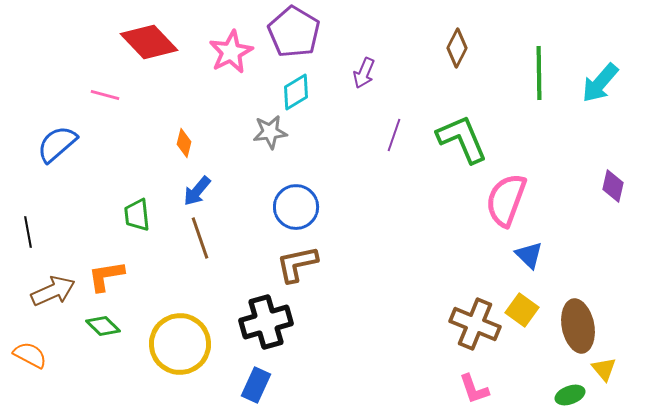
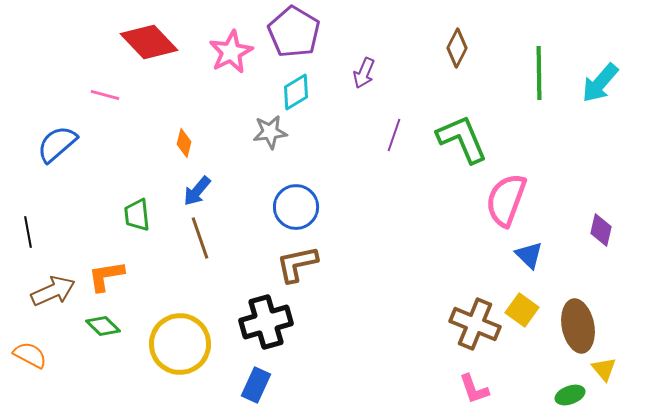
purple diamond: moved 12 px left, 44 px down
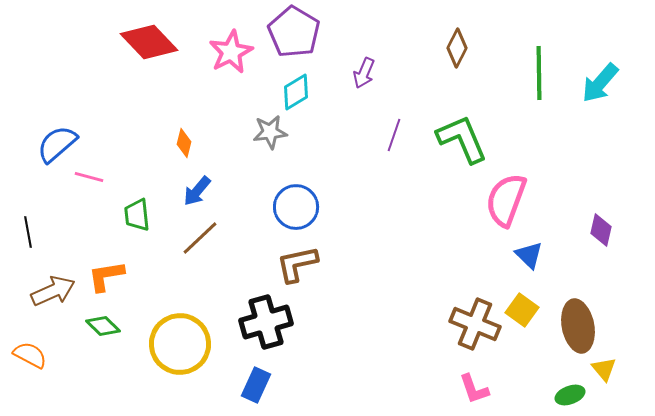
pink line: moved 16 px left, 82 px down
brown line: rotated 66 degrees clockwise
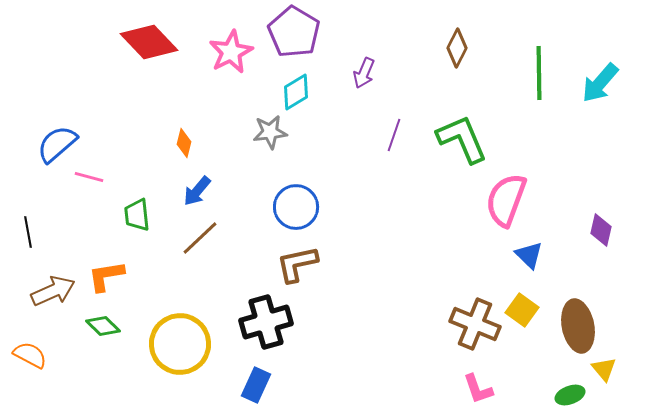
pink L-shape: moved 4 px right
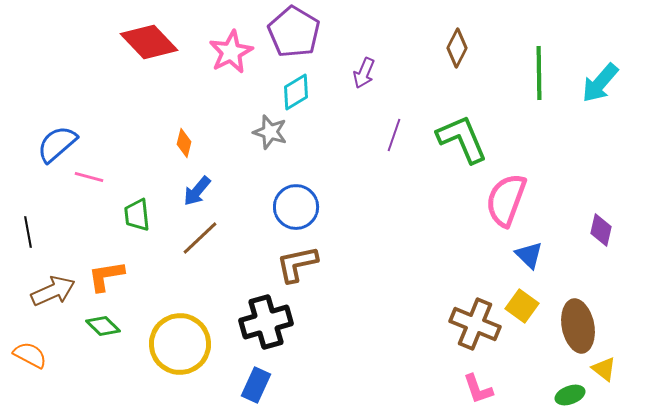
gray star: rotated 24 degrees clockwise
yellow square: moved 4 px up
yellow triangle: rotated 12 degrees counterclockwise
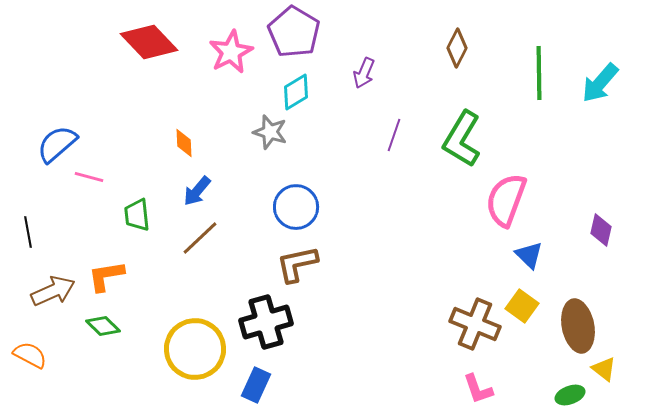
green L-shape: rotated 126 degrees counterclockwise
orange diamond: rotated 16 degrees counterclockwise
yellow circle: moved 15 px right, 5 px down
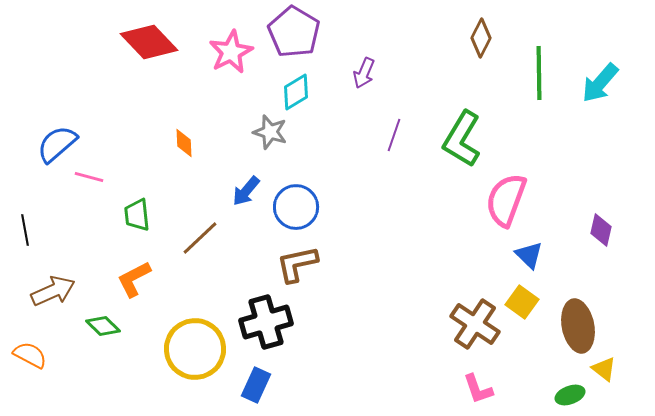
brown diamond: moved 24 px right, 10 px up
blue arrow: moved 49 px right
black line: moved 3 px left, 2 px up
orange L-shape: moved 28 px right, 3 px down; rotated 18 degrees counterclockwise
yellow square: moved 4 px up
brown cross: rotated 12 degrees clockwise
